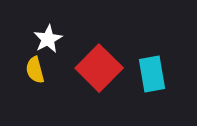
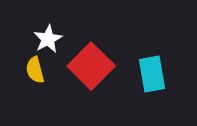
red square: moved 8 px left, 2 px up
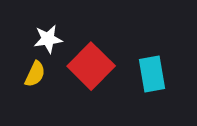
white star: rotated 20 degrees clockwise
yellow semicircle: moved 4 px down; rotated 140 degrees counterclockwise
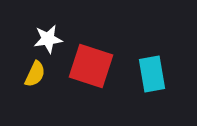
red square: rotated 27 degrees counterclockwise
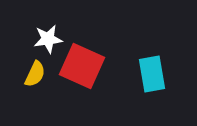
red square: moved 9 px left; rotated 6 degrees clockwise
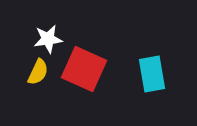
red square: moved 2 px right, 3 px down
yellow semicircle: moved 3 px right, 2 px up
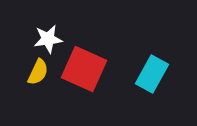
cyan rectangle: rotated 39 degrees clockwise
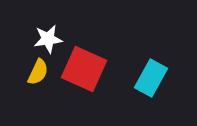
cyan rectangle: moved 1 px left, 4 px down
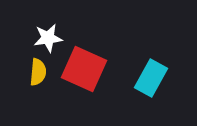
white star: moved 1 px up
yellow semicircle: rotated 20 degrees counterclockwise
